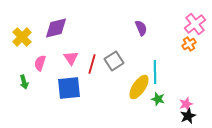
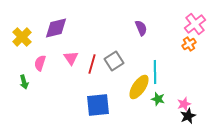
blue square: moved 29 px right, 17 px down
pink star: moved 2 px left
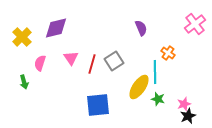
orange cross: moved 21 px left, 9 px down; rotated 24 degrees counterclockwise
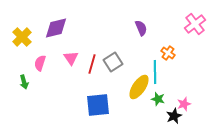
gray square: moved 1 px left, 1 px down
black star: moved 14 px left
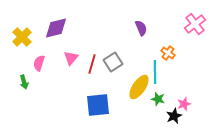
pink triangle: rotated 14 degrees clockwise
pink semicircle: moved 1 px left
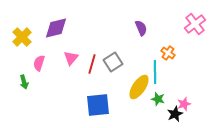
black star: moved 1 px right, 2 px up
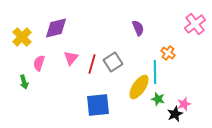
purple semicircle: moved 3 px left
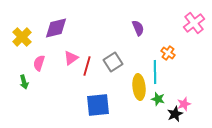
pink cross: moved 1 px left, 1 px up
pink triangle: rotated 14 degrees clockwise
red line: moved 5 px left, 2 px down
yellow ellipse: rotated 40 degrees counterclockwise
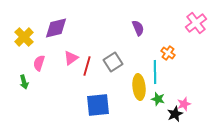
pink cross: moved 2 px right
yellow cross: moved 2 px right
